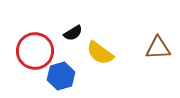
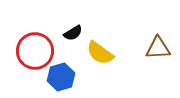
blue hexagon: moved 1 px down
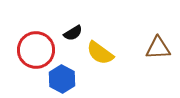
red circle: moved 1 px right, 1 px up
blue hexagon: moved 1 px right, 2 px down; rotated 16 degrees counterclockwise
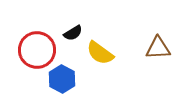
red circle: moved 1 px right
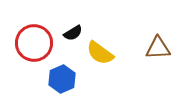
red circle: moved 3 px left, 7 px up
blue hexagon: rotated 8 degrees clockwise
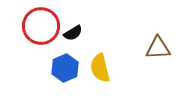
red circle: moved 7 px right, 17 px up
yellow semicircle: moved 15 px down; rotated 40 degrees clockwise
blue hexagon: moved 3 px right, 11 px up
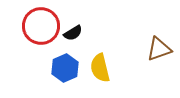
brown triangle: moved 1 px right, 1 px down; rotated 16 degrees counterclockwise
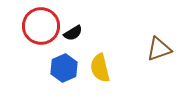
blue hexagon: moved 1 px left
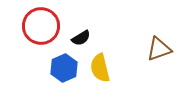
black semicircle: moved 8 px right, 5 px down
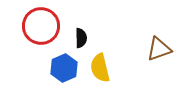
black semicircle: rotated 60 degrees counterclockwise
